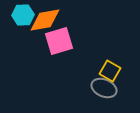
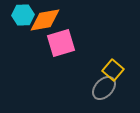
pink square: moved 2 px right, 2 px down
yellow square: moved 3 px right, 1 px up; rotated 10 degrees clockwise
gray ellipse: rotated 70 degrees counterclockwise
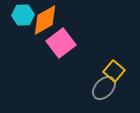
orange diamond: rotated 20 degrees counterclockwise
pink square: rotated 20 degrees counterclockwise
yellow square: moved 1 px right, 1 px down
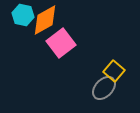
cyan hexagon: rotated 15 degrees clockwise
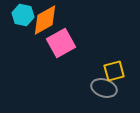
pink square: rotated 8 degrees clockwise
yellow square: rotated 35 degrees clockwise
gray ellipse: rotated 65 degrees clockwise
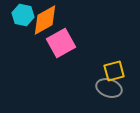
gray ellipse: moved 5 px right
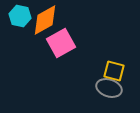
cyan hexagon: moved 3 px left, 1 px down
yellow square: rotated 30 degrees clockwise
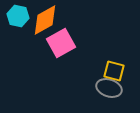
cyan hexagon: moved 2 px left
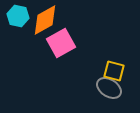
gray ellipse: rotated 15 degrees clockwise
